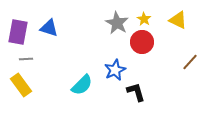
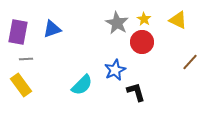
blue triangle: moved 3 px right, 1 px down; rotated 36 degrees counterclockwise
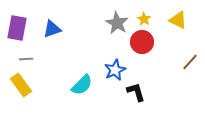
purple rectangle: moved 1 px left, 4 px up
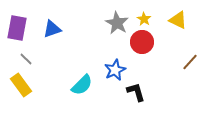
gray line: rotated 48 degrees clockwise
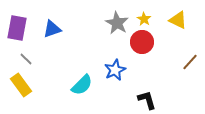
black L-shape: moved 11 px right, 8 px down
